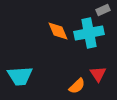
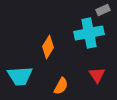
orange diamond: moved 10 px left, 16 px down; rotated 55 degrees clockwise
red triangle: moved 1 px left, 1 px down
orange semicircle: moved 16 px left; rotated 18 degrees counterclockwise
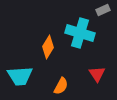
cyan cross: moved 9 px left; rotated 28 degrees clockwise
red triangle: moved 1 px up
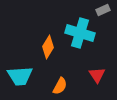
red triangle: moved 1 px down
orange semicircle: moved 1 px left
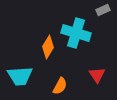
cyan cross: moved 4 px left
